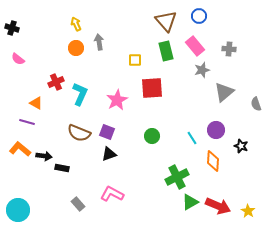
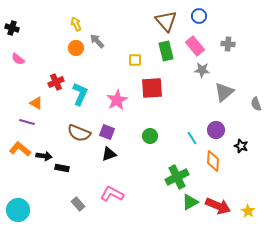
gray arrow: moved 2 px left, 1 px up; rotated 35 degrees counterclockwise
gray cross: moved 1 px left, 5 px up
gray star: rotated 21 degrees clockwise
green circle: moved 2 px left
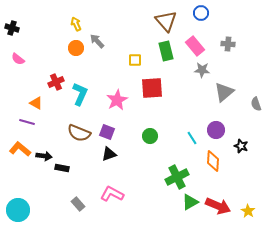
blue circle: moved 2 px right, 3 px up
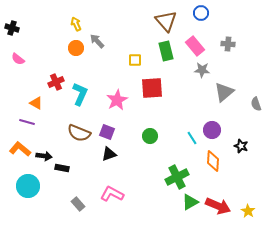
purple circle: moved 4 px left
cyan circle: moved 10 px right, 24 px up
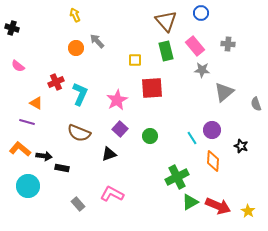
yellow arrow: moved 1 px left, 9 px up
pink semicircle: moved 7 px down
purple square: moved 13 px right, 3 px up; rotated 21 degrees clockwise
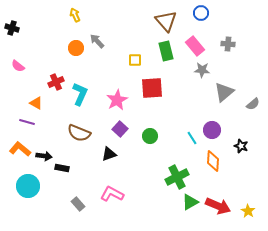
gray semicircle: moved 3 px left; rotated 112 degrees counterclockwise
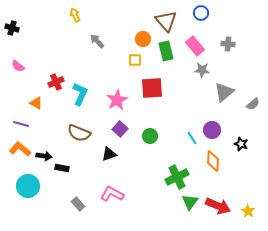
orange circle: moved 67 px right, 9 px up
purple line: moved 6 px left, 2 px down
black star: moved 2 px up
green triangle: rotated 24 degrees counterclockwise
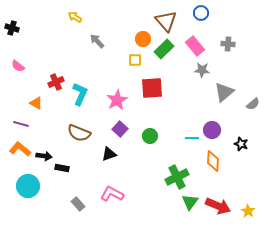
yellow arrow: moved 2 px down; rotated 32 degrees counterclockwise
green rectangle: moved 2 px left, 2 px up; rotated 60 degrees clockwise
cyan line: rotated 56 degrees counterclockwise
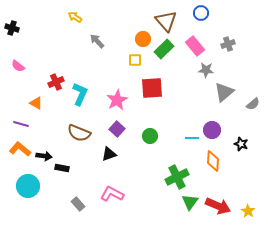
gray cross: rotated 24 degrees counterclockwise
gray star: moved 4 px right
purple square: moved 3 px left
